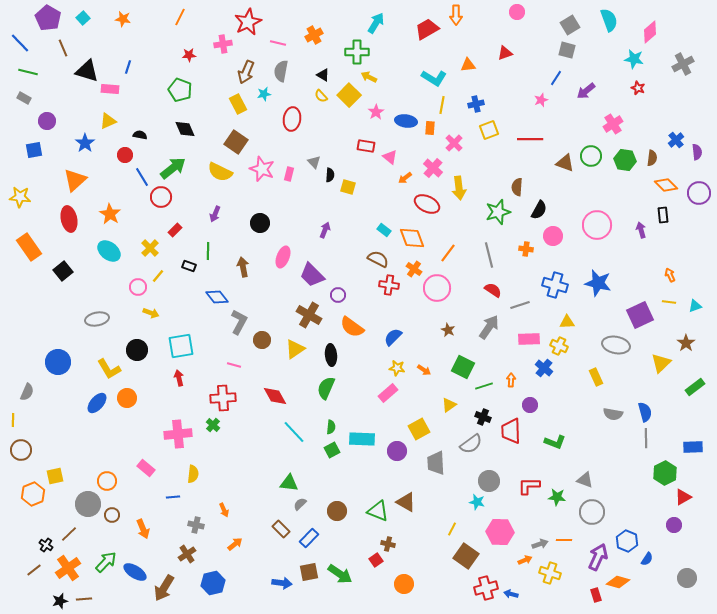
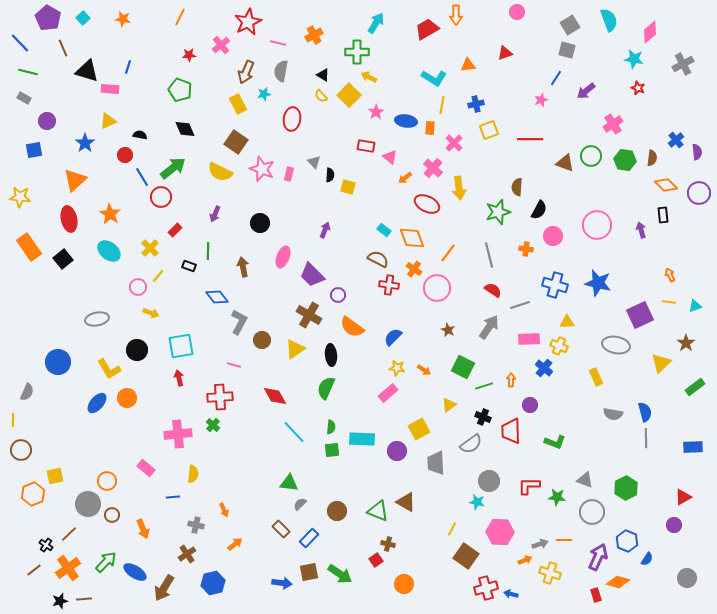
pink cross at (223, 44): moved 2 px left, 1 px down; rotated 30 degrees counterclockwise
black square at (63, 271): moved 12 px up
red cross at (223, 398): moved 3 px left, 1 px up
green square at (332, 450): rotated 21 degrees clockwise
green hexagon at (665, 473): moved 39 px left, 15 px down
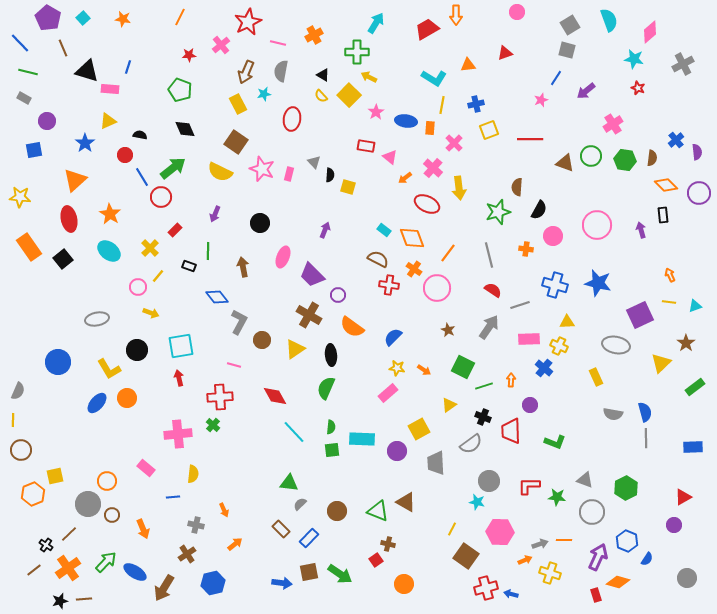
gray semicircle at (27, 392): moved 9 px left, 1 px up
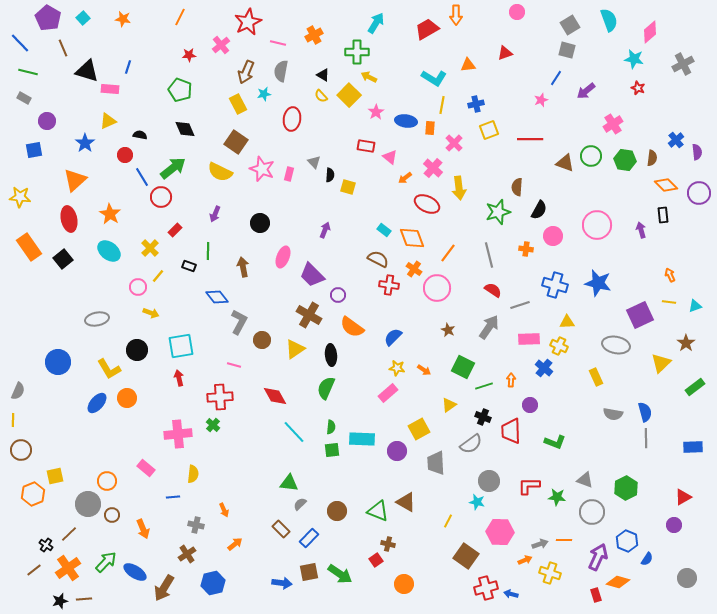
yellow line at (452, 529): moved 4 px left, 8 px up
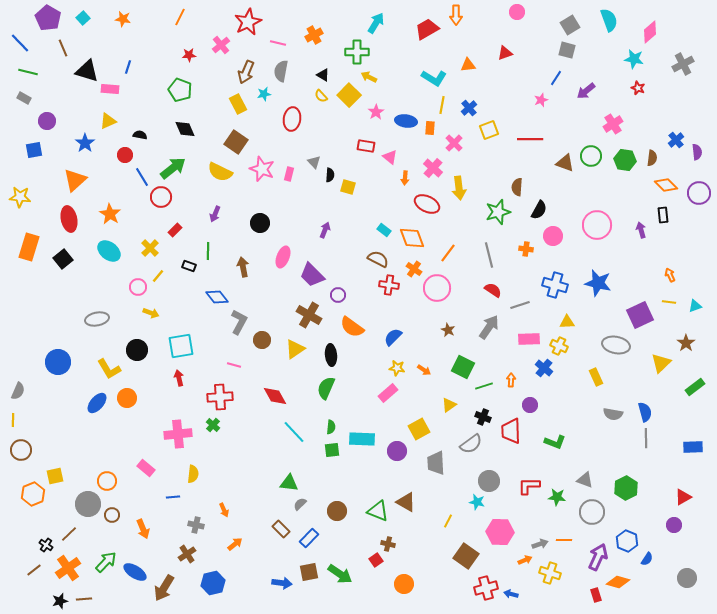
blue cross at (476, 104): moved 7 px left, 4 px down; rotated 28 degrees counterclockwise
orange arrow at (405, 178): rotated 48 degrees counterclockwise
orange rectangle at (29, 247): rotated 52 degrees clockwise
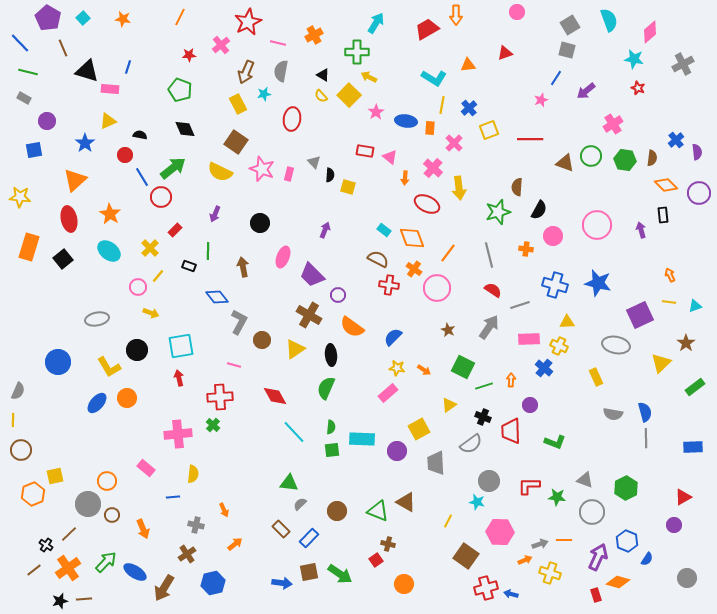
red rectangle at (366, 146): moved 1 px left, 5 px down
yellow L-shape at (109, 369): moved 2 px up
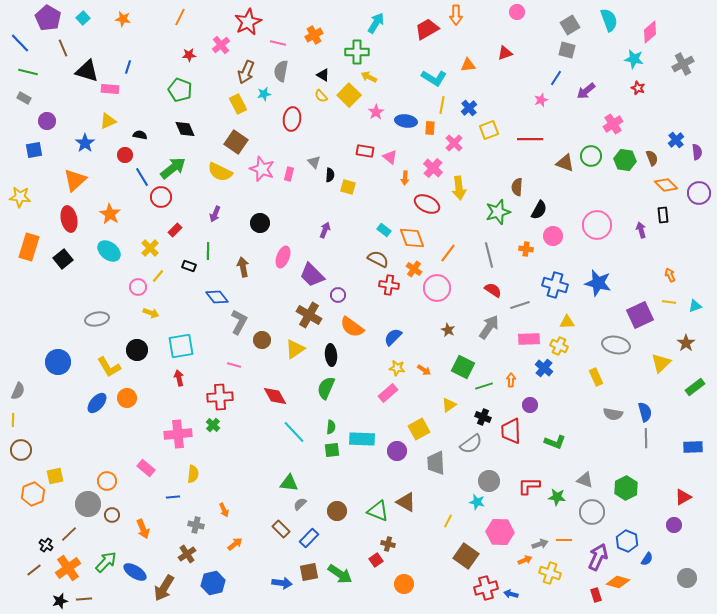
brown semicircle at (652, 158): rotated 28 degrees counterclockwise
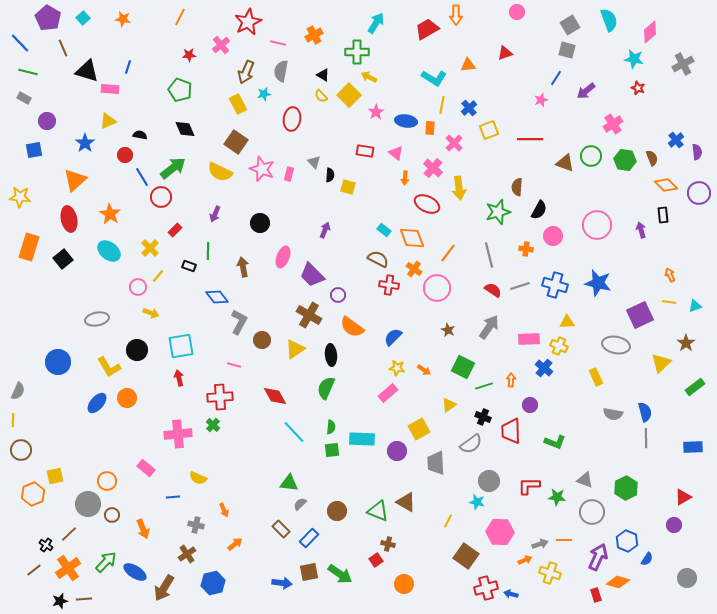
pink triangle at (390, 157): moved 6 px right, 4 px up
gray line at (520, 305): moved 19 px up
yellow semicircle at (193, 474): moved 5 px right, 4 px down; rotated 108 degrees clockwise
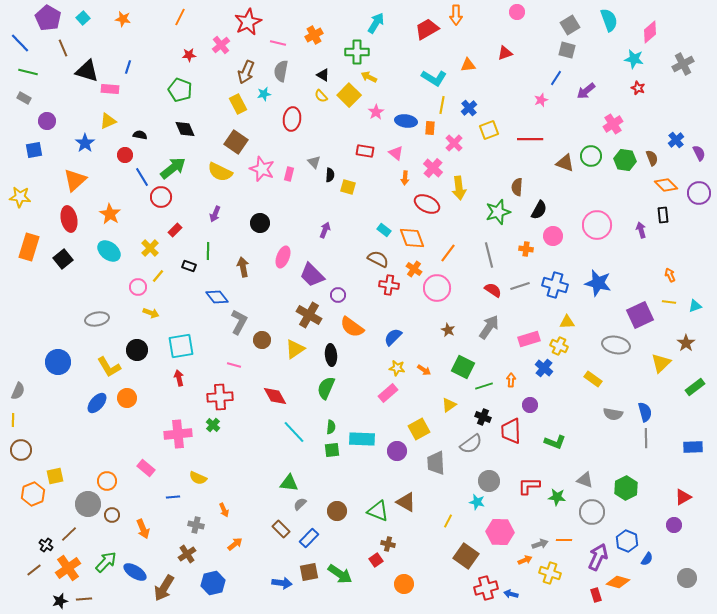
purple semicircle at (697, 152): moved 2 px right, 1 px down; rotated 21 degrees counterclockwise
pink rectangle at (529, 339): rotated 15 degrees counterclockwise
yellow rectangle at (596, 377): moved 3 px left, 2 px down; rotated 30 degrees counterclockwise
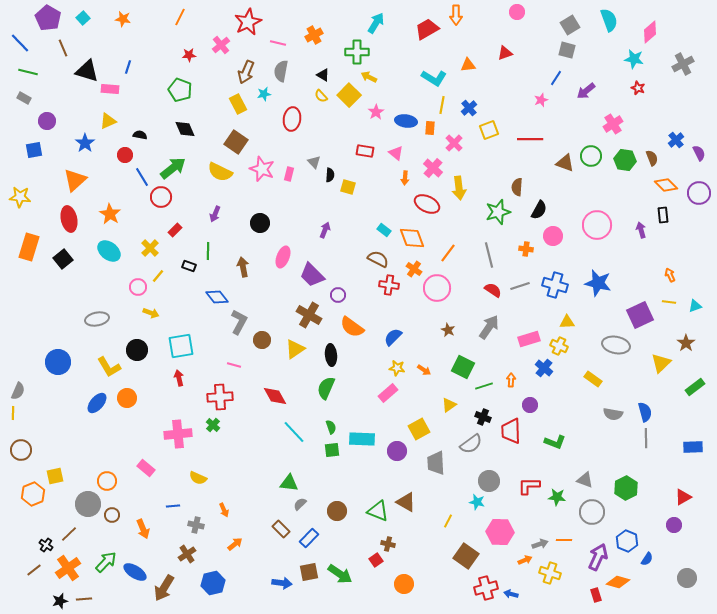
yellow line at (13, 420): moved 7 px up
green semicircle at (331, 427): rotated 24 degrees counterclockwise
blue line at (173, 497): moved 9 px down
